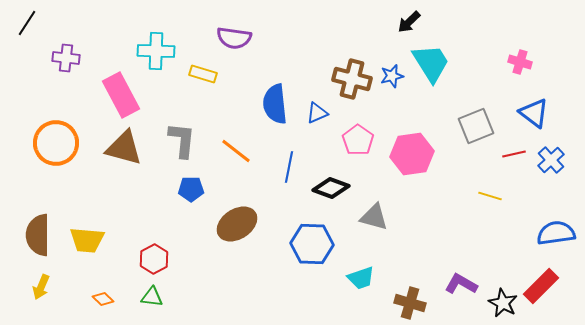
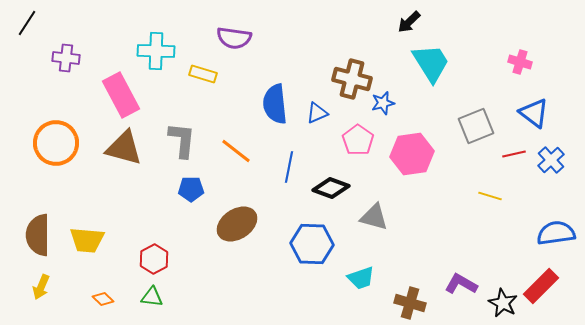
blue star at (392, 76): moved 9 px left, 27 px down
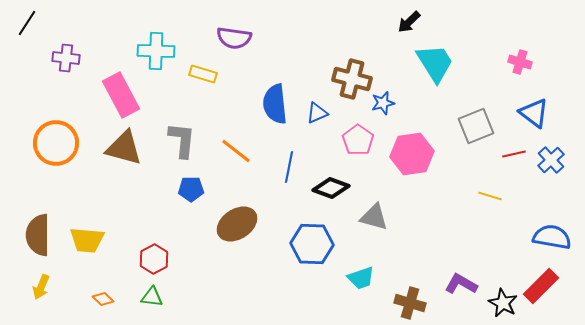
cyan trapezoid at (431, 63): moved 4 px right
blue semicircle at (556, 233): moved 4 px left, 4 px down; rotated 18 degrees clockwise
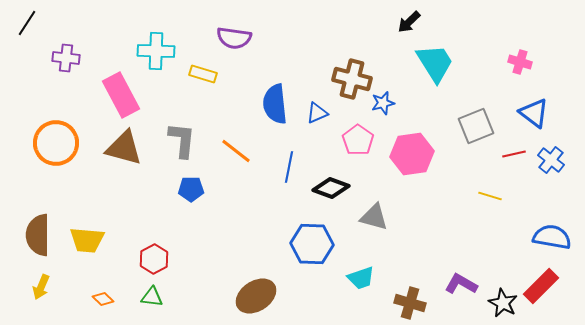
blue cross at (551, 160): rotated 8 degrees counterclockwise
brown ellipse at (237, 224): moved 19 px right, 72 px down
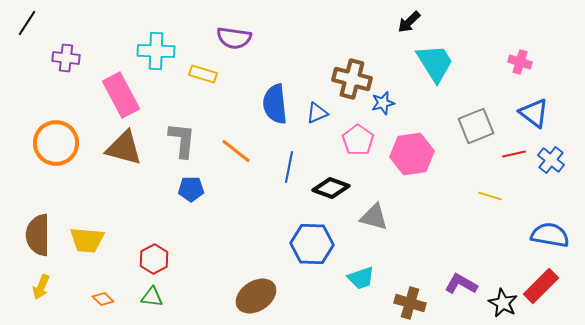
blue semicircle at (552, 237): moved 2 px left, 2 px up
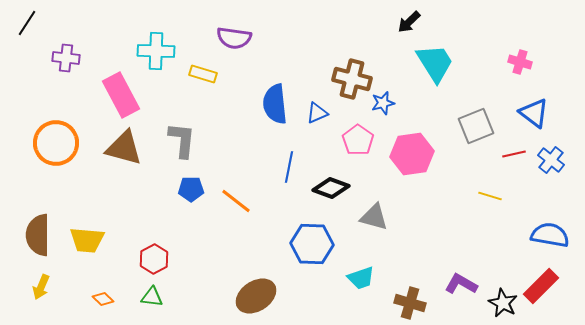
orange line at (236, 151): moved 50 px down
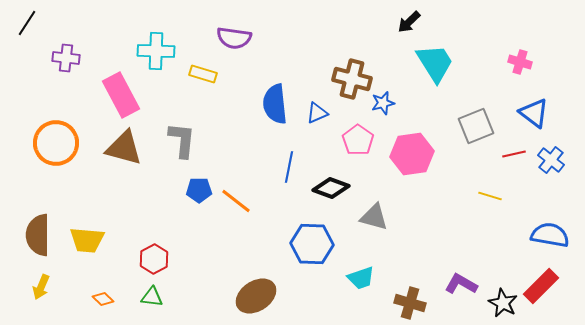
blue pentagon at (191, 189): moved 8 px right, 1 px down
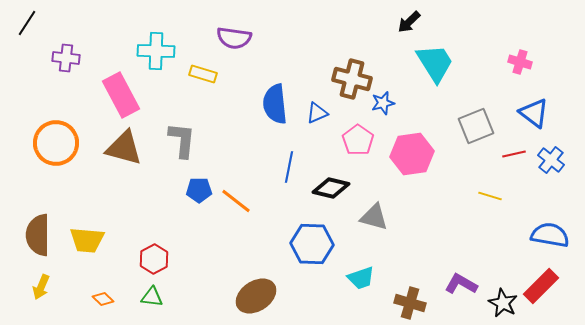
black diamond at (331, 188): rotated 6 degrees counterclockwise
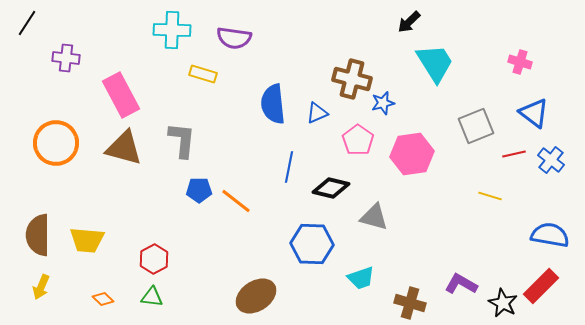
cyan cross at (156, 51): moved 16 px right, 21 px up
blue semicircle at (275, 104): moved 2 px left
